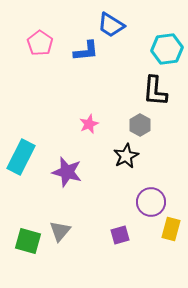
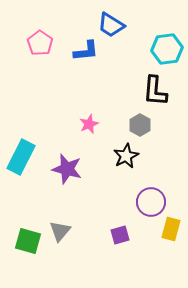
purple star: moved 3 px up
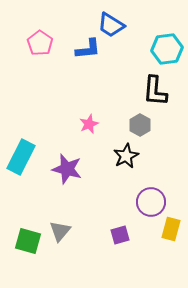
blue L-shape: moved 2 px right, 2 px up
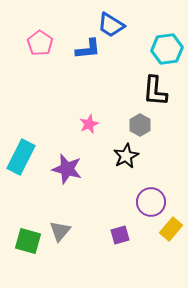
yellow rectangle: rotated 25 degrees clockwise
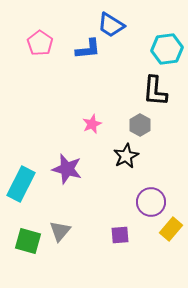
pink star: moved 3 px right
cyan rectangle: moved 27 px down
purple square: rotated 12 degrees clockwise
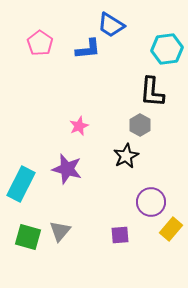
black L-shape: moved 3 px left, 1 px down
pink star: moved 13 px left, 2 px down
green square: moved 4 px up
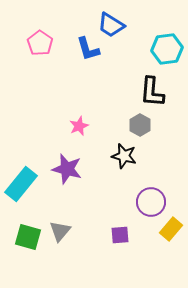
blue L-shape: rotated 80 degrees clockwise
black star: moved 2 px left; rotated 30 degrees counterclockwise
cyan rectangle: rotated 12 degrees clockwise
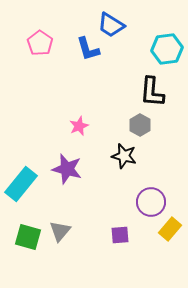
yellow rectangle: moved 1 px left
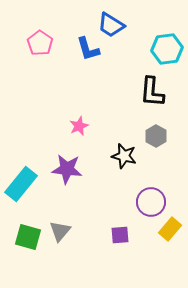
gray hexagon: moved 16 px right, 11 px down
purple star: rotated 8 degrees counterclockwise
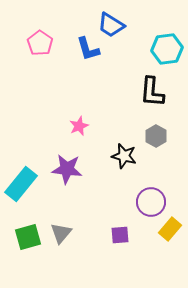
gray triangle: moved 1 px right, 2 px down
green square: rotated 32 degrees counterclockwise
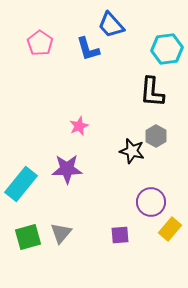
blue trapezoid: rotated 16 degrees clockwise
black star: moved 8 px right, 5 px up
purple star: rotated 8 degrees counterclockwise
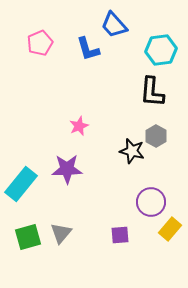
blue trapezoid: moved 3 px right
pink pentagon: rotated 15 degrees clockwise
cyan hexagon: moved 6 px left, 1 px down
